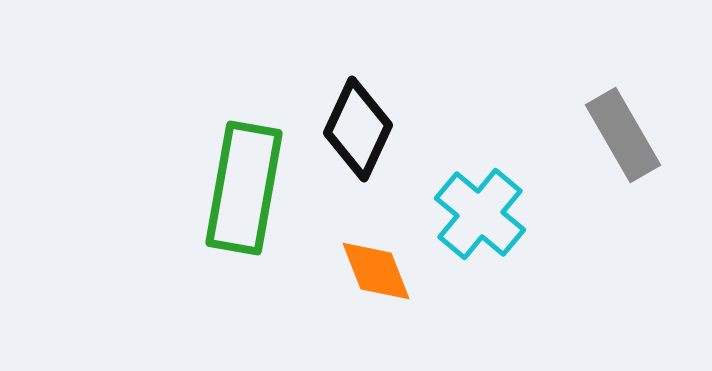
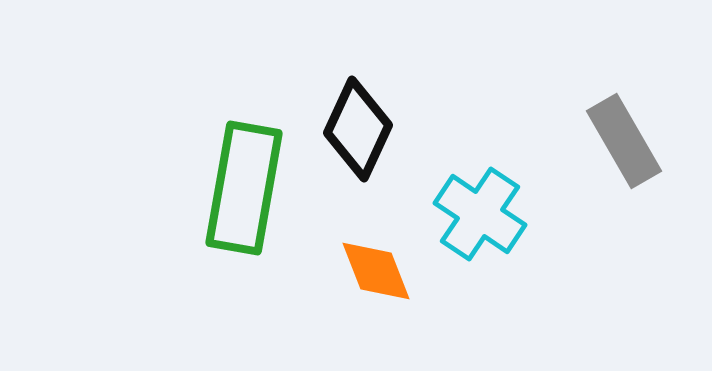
gray rectangle: moved 1 px right, 6 px down
cyan cross: rotated 6 degrees counterclockwise
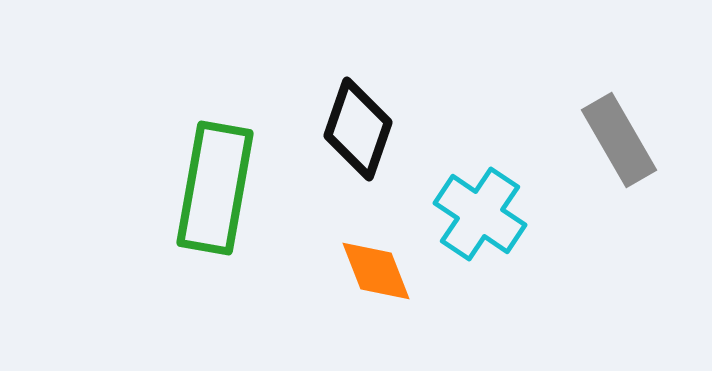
black diamond: rotated 6 degrees counterclockwise
gray rectangle: moved 5 px left, 1 px up
green rectangle: moved 29 px left
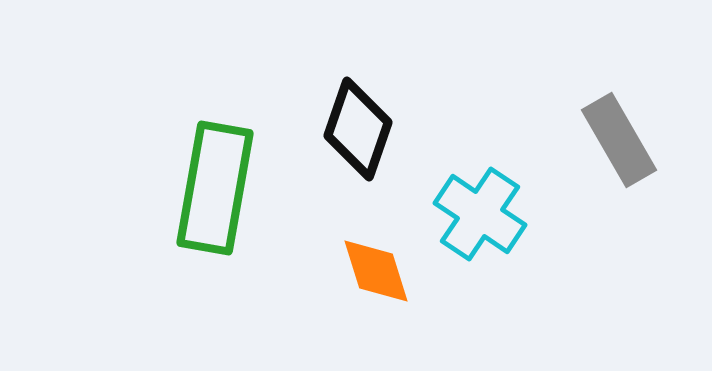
orange diamond: rotated 4 degrees clockwise
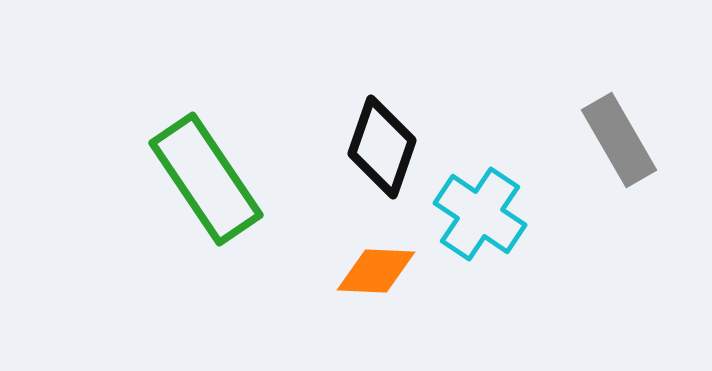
black diamond: moved 24 px right, 18 px down
green rectangle: moved 9 px left, 9 px up; rotated 44 degrees counterclockwise
orange diamond: rotated 70 degrees counterclockwise
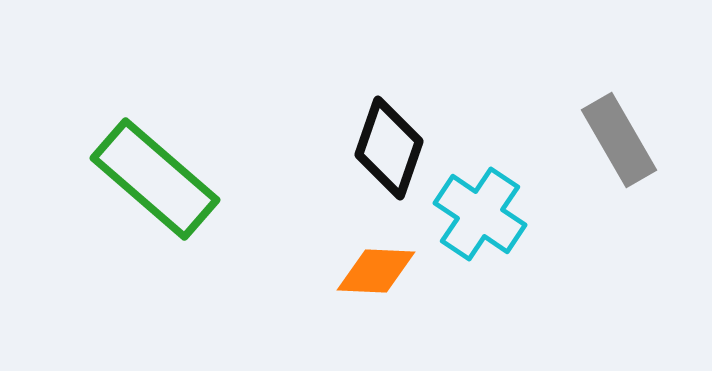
black diamond: moved 7 px right, 1 px down
green rectangle: moved 51 px left; rotated 15 degrees counterclockwise
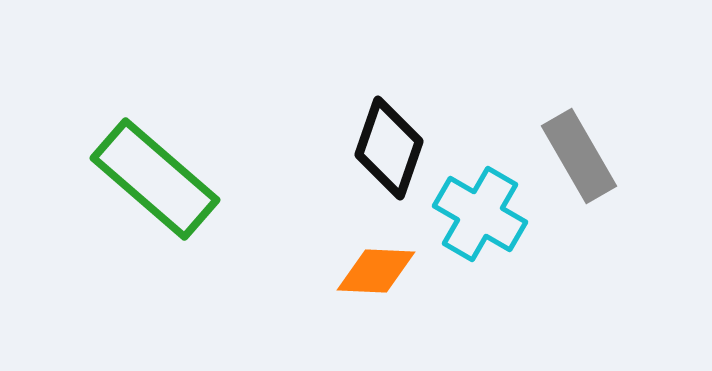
gray rectangle: moved 40 px left, 16 px down
cyan cross: rotated 4 degrees counterclockwise
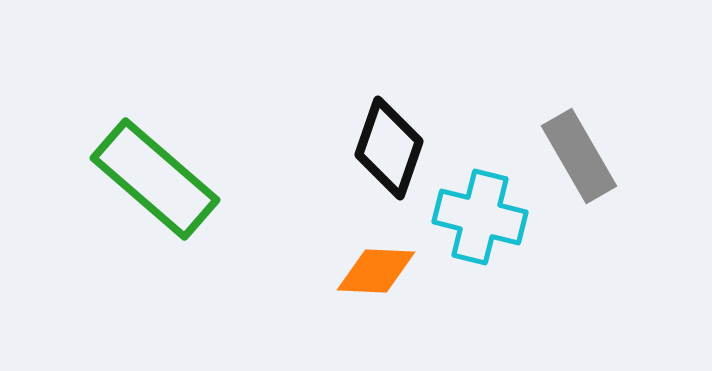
cyan cross: moved 3 px down; rotated 16 degrees counterclockwise
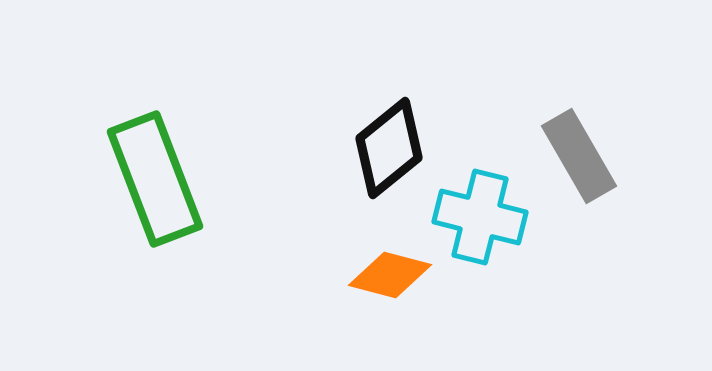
black diamond: rotated 32 degrees clockwise
green rectangle: rotated 28 degrees clockwise
orange diamond: moved 14 px right, 4 px down; rotated 12 degrees clockwise
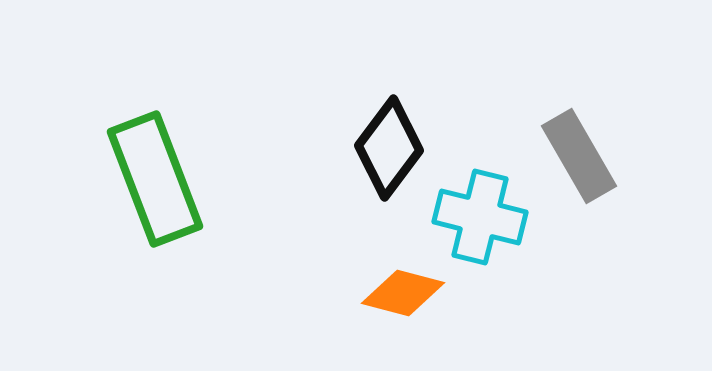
black diamond: rotated 14 degrees counterclockwise
orange diamond: moved 13 px right, 18 px down
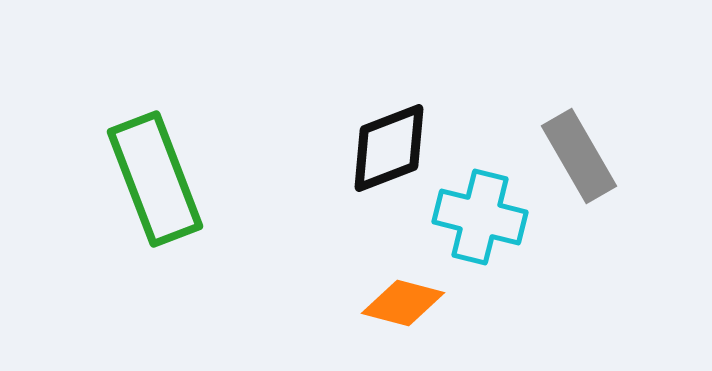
black diamond: rotated 32 degrees clockwise
orange diamond: moved 10 px down
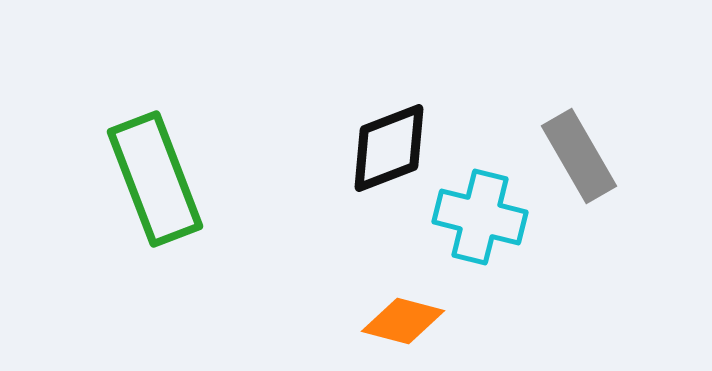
orange diamond: moved 18 px down
